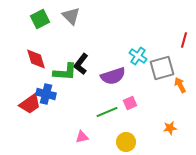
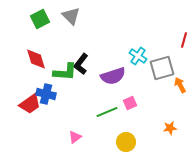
pink triangle: moved 7 px left; rotated 24 degrees counterclockwise
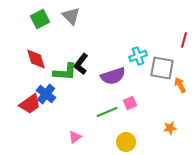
cyan cross: rotated 36 degrees clockwise
gray square: rotated 25 degrees clockwise
blue cross: rotated 24 degrees clockwise
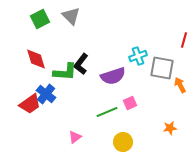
yellow circle: moved 3 px left
